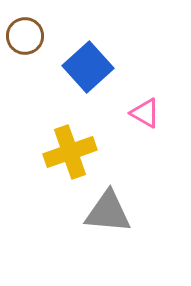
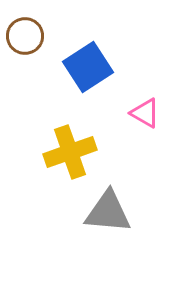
blue square: rotated 9 degrees clockwise
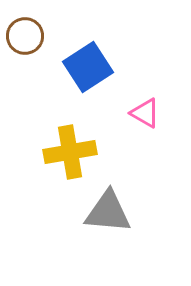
yellow cross: rotated 9 degrees clockwise
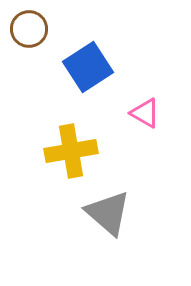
brown circle: moved 4 px right, 7 px up
yellow cross: moved 1 px right, 1 px up
gray triangle: moved 1 px down; rotated 36 degrees clockwise
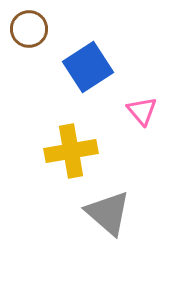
pink triangle: moved 3 px left, 2 px up; rotated 20 degrees clockwise
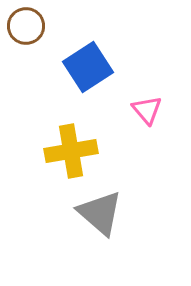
brown circle: moved 3 px left, 3 px up
pink triangle: moved 5 px right, 1 px up
gray triangle: moved 8 px left
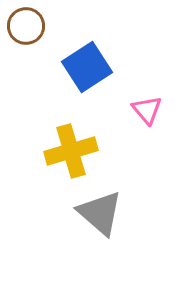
blue square: moved 1 px left
yellow cross: rotated 6 degrees counterclockwise
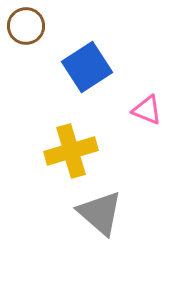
pink triangle: rotated 28 degrees counterclockwise
